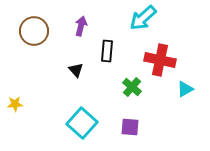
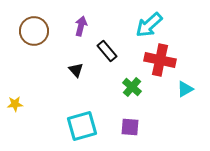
cyan arrow: moved 6 px right, 7 px down
black rectangle: rotated 45 degrees counterclockwise
cyan square: moved 3 px down; rotated 32 degrees clockwise
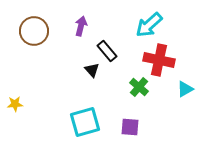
red cross: moved 1 px left
black triangle: moved 16 px right
green cross: moved 7 px right
cyan square: moved 3 px right, 4 px up
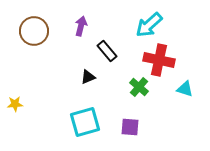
black triangle: moved 4 px left, 7 px down; rotated 49 degrees clockwise
cyan triangle: rotated 48 degrees clockwise
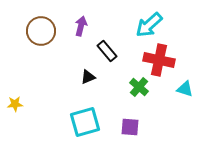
brown circle: moved 7 px right
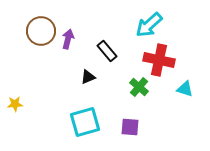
purple arrow: moved 13 px left, 13 px down
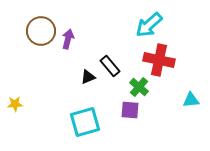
black rectangle: moved 3 px right, 15 px down
cyan triangle: moved 6 px right, 11 px down; rotated 24 degrees counterclockwise
purple square: moved 17 px up
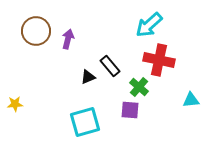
brown circle: moved 5 px left
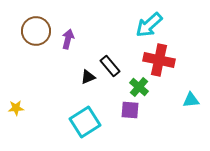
yellow star: moved 1 px right, 4 px down
cyan square: rotated 16 degrees counterclockwise
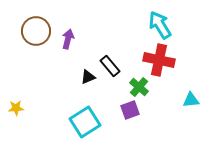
cyan arrow: moved 11 px right; rotated 100 degrees clockwise
purple square: rotated 24 degrees counterclockwise
